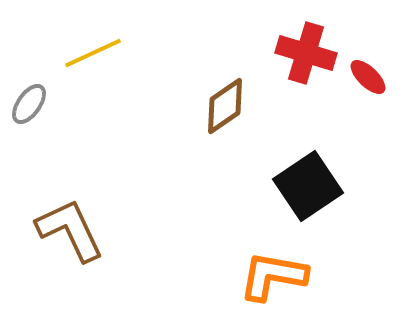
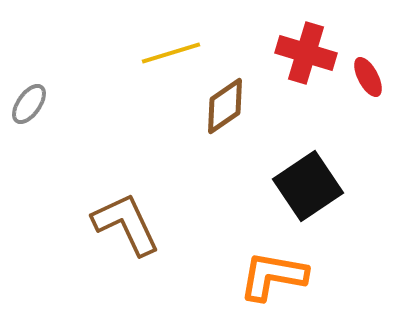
yellow line: moved 78 px right; rotated 8 degrees clockwise
red ellipse: rotated 18 degrees clockwise
brown L-shape: moved 56 px right, 6 px up
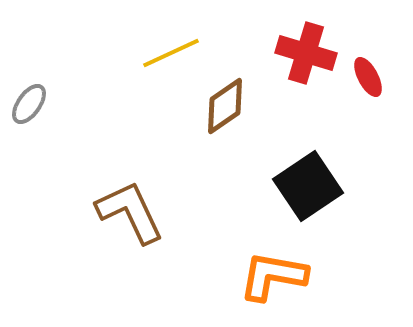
yellow line: rotated 8 degrees counterclockwise
brown L-shape: moved 4 px right, 12 px up
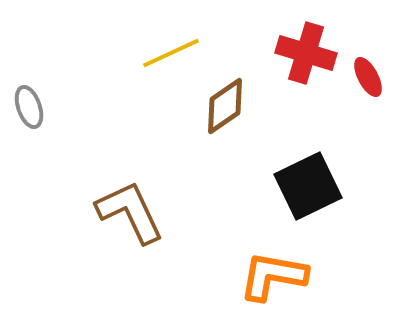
gray ellipse: moved 3 px down; rotated 54 degrees counterclockwise
black square: rotated 8 degrees clockwise
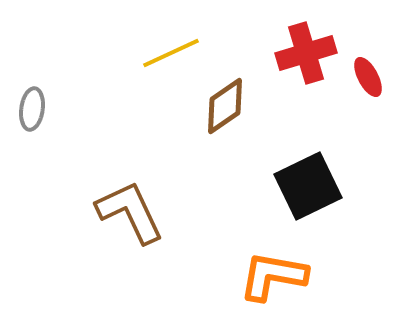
red cross: rotated 34 degrees counterclockwise
gray ellipse: moved 3 px right, 2 px down; rotated 27 degrees clockwise
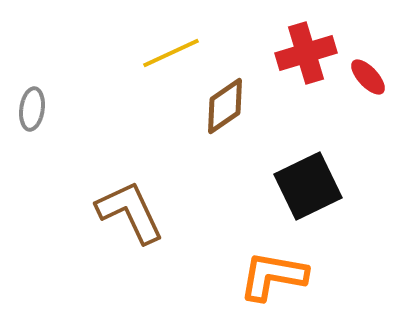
red ellipse: rotated 15 degrees counterclockwise
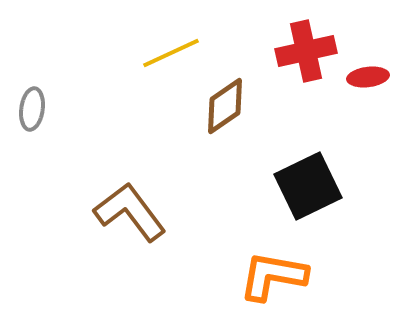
red cross: moved 2 px up; rotated 4 degrees clockwise
red ellipse: rotated 54 degrees counterclockwise
brown L-shape: rotated 12 degrees counterclockwise
